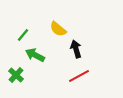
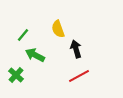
yellow semicircle: rotated 30 degrees clockwise
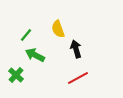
green line: moved 3 px right
red line: moved 1 px left, 2 px down
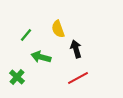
green arrow: moved 6 px right, 2 px down; rotated 12 degrees counterclockwise
green cross: moved 1 px right, 2 px down
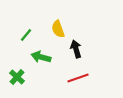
red line: rotated 10 degrees clockwise
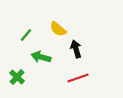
yellow semicircle: rotated 30 degrees counterclockwise
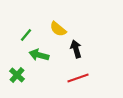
green arrow: moved 2 px left, 2 px up
green cross: moved 2 px up
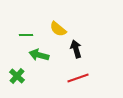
green line: rotated 48 degrees clockwise
green cross: moved 1 px down
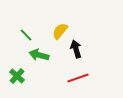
yellow semicircle: moved 2 px right, 2 px down; rotated 90 degrees clockwise
green line: rotated 48 degrees clockwise
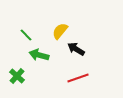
black arrow: rotated 42 degrees counterclockwise
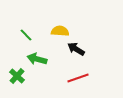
yellow semicircle: rotated 54 degrees clockwise
green arrow: moved 2 px left, 4 px down
